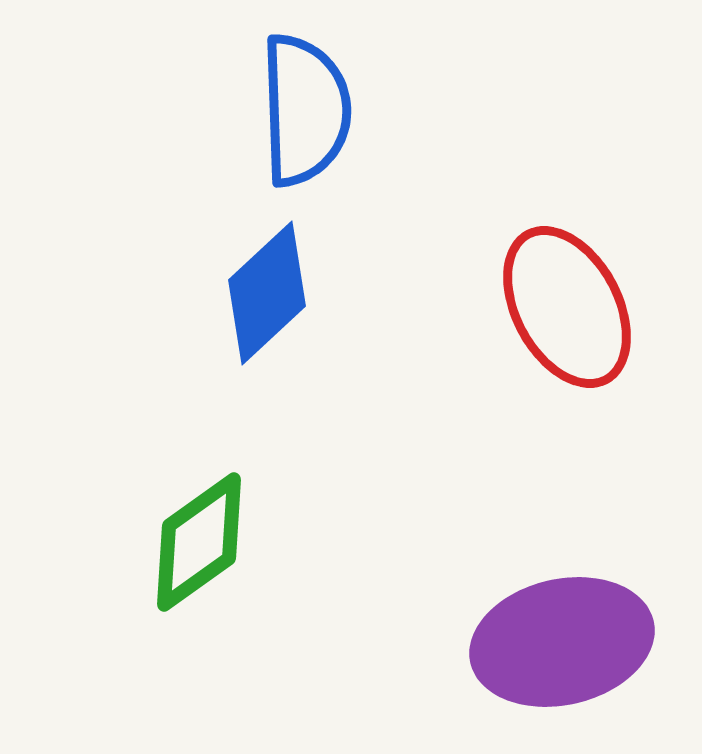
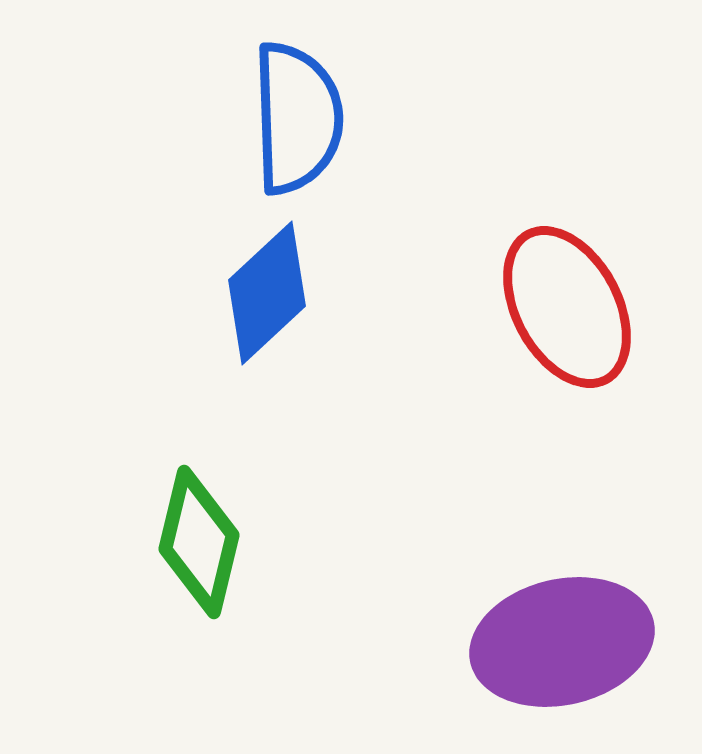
blue semicircle: moved 8 px left, 8 px down
green diamond: rotated 41 degrees counterclockwise
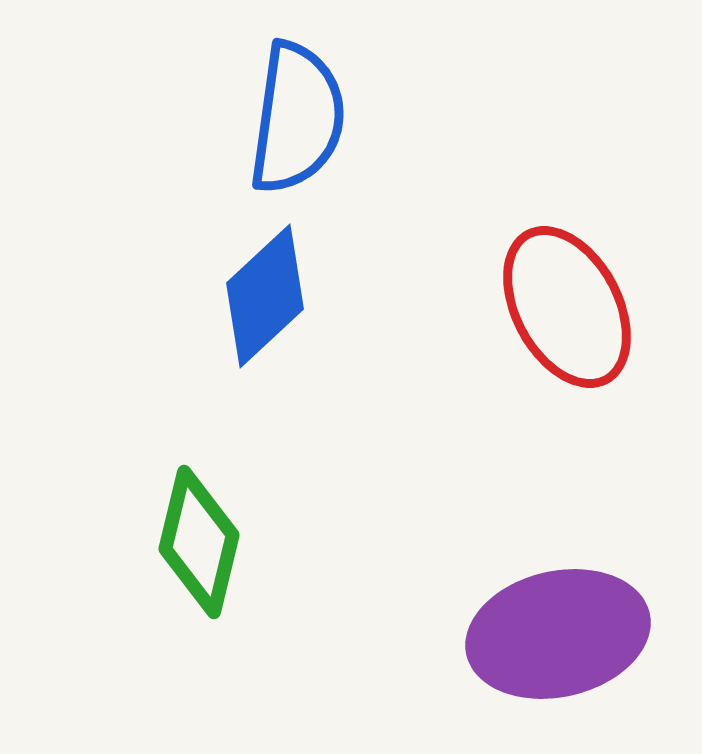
blue semicircle: rotated 10 degrees clockwise
blue diamond: moved 2 px left, 3 px down
purple ellipse: moved 4 px left, 8 px up
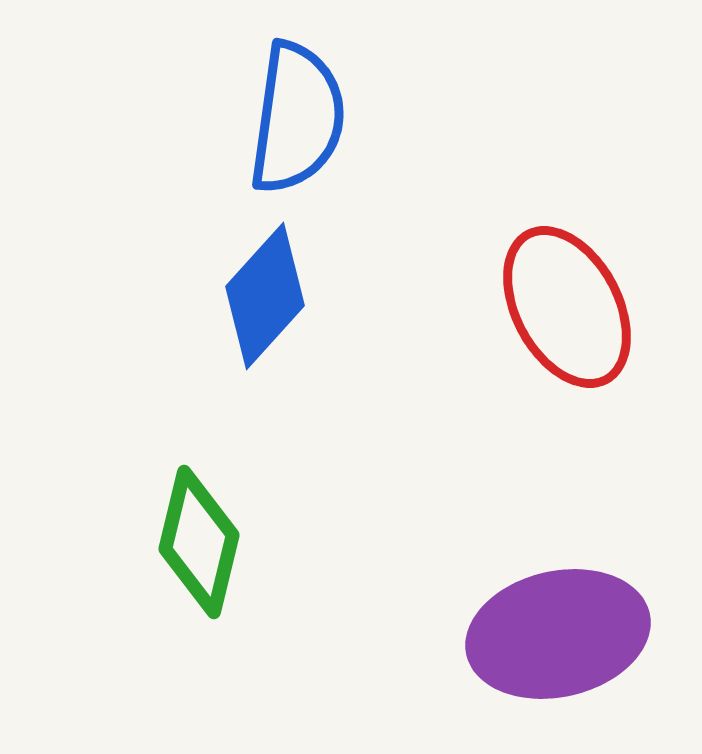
blue diamond: rotated 5 degrees counterclockwise
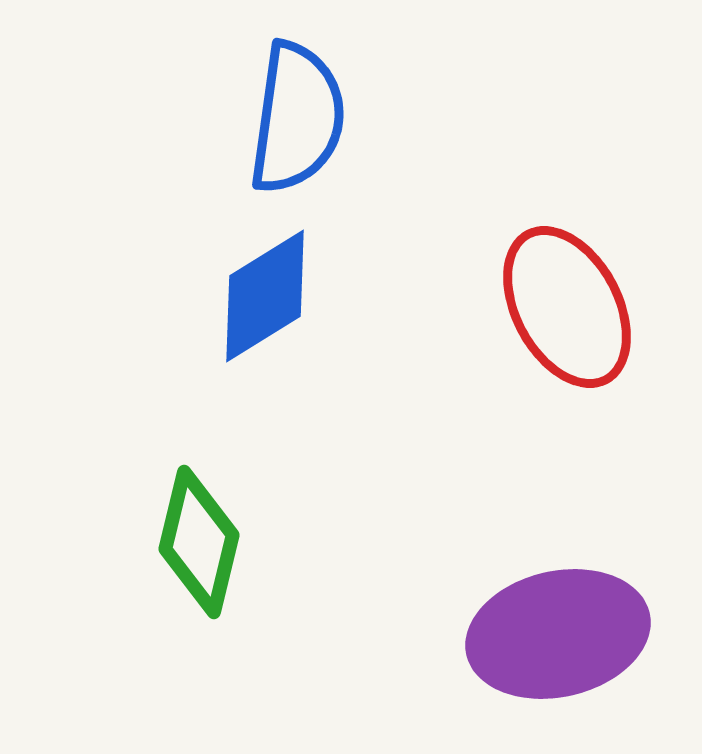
blue diamond: rotated 16 degrees clockwise
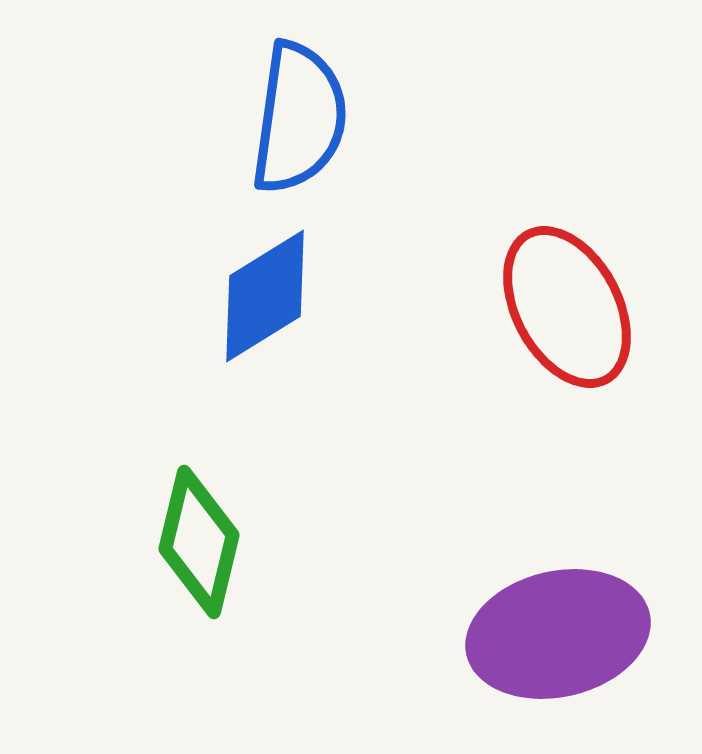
blue semicircle: moved 2 px right
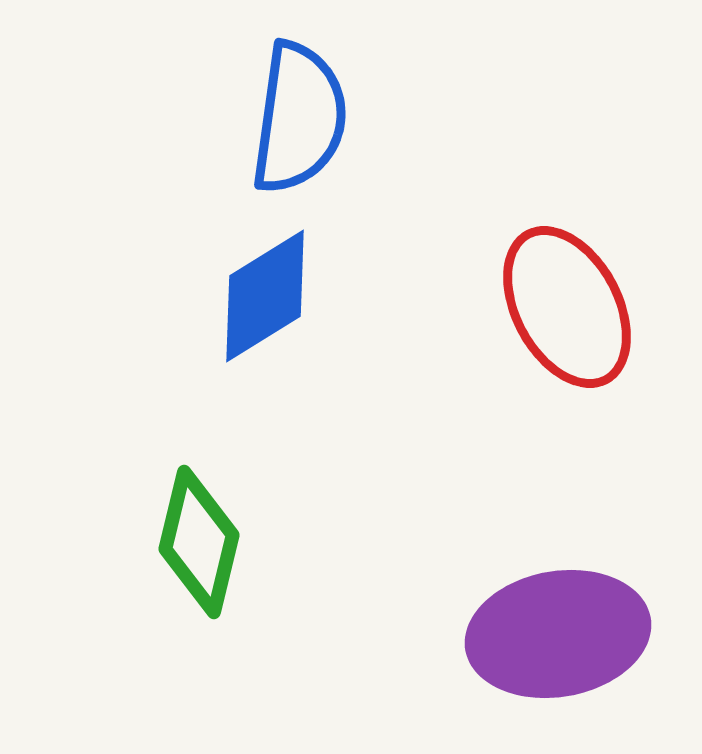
purple ellipse: rotated 3 degrees clockwise
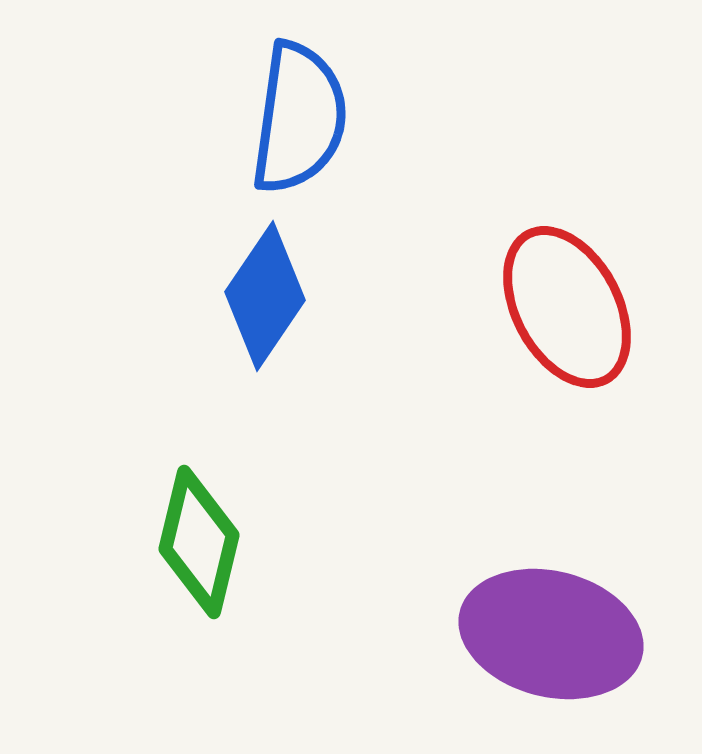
blue diamond: rotated 24 degrees counterclockwise
purple ellipse: moved 7 px left; rotated 24 degrees clockwise
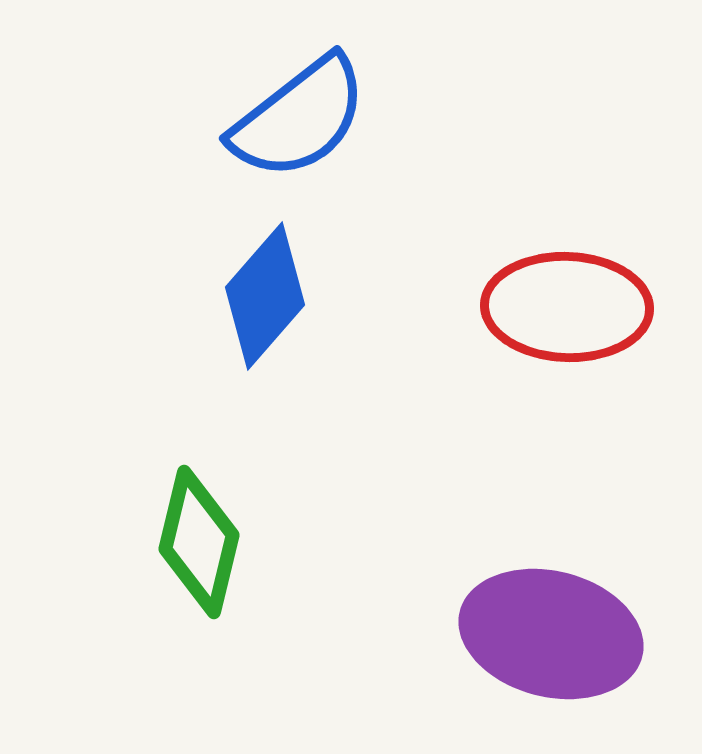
blue semicircle: rotated 44 degrees clockwise
blue diamond: rotated 7 degrees clockwise
red ellipse: rotated 60 degrees counterclockwise
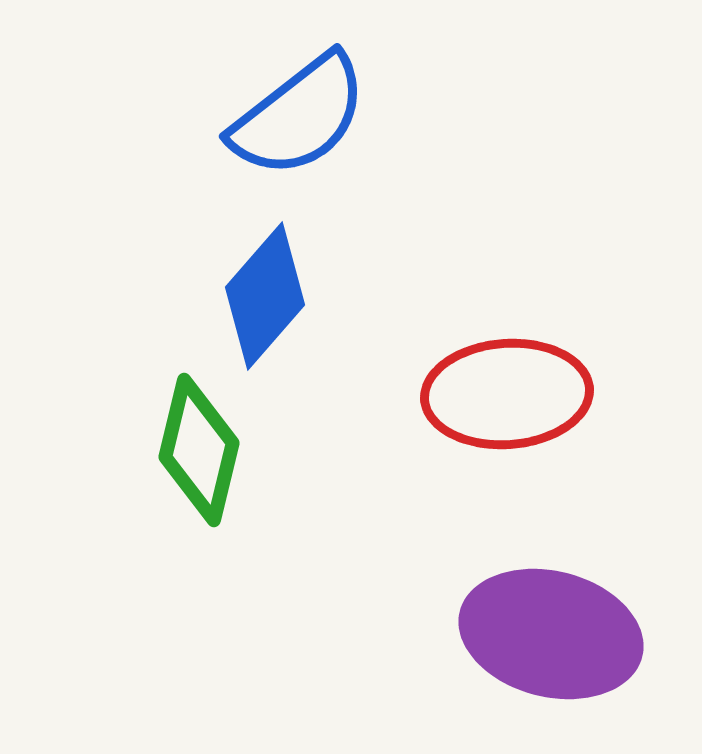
blue semicircle: moved 2 px up
red ellipse: moved 60 px left, 87 px down; rotated 6 degrees counterclockwise
green diamond: moved 92 px up
